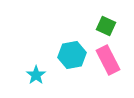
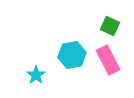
green square: moved 4 px right
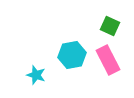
cyan star: rotated 18 degrees counterclockwise
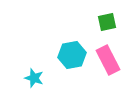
green square: moved 3 px left, 4 px up; rotated 36 degrees counterclockwise
cyan star: moved 2 px left, 3 px down
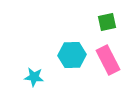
cyan hexagon: rotated 8 degrees clockwise
cyan star: moved 1 px up; rotated 12 degrees counterclockwise
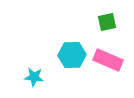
pink rectangle: rotated 40 degrees counterclockwise
